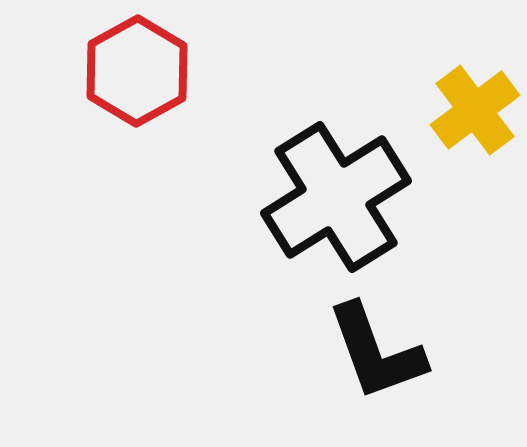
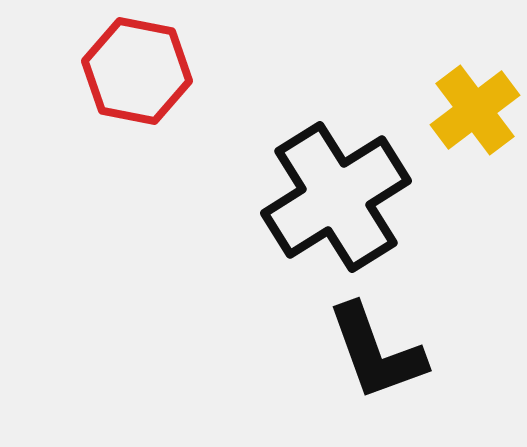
red hexagon: rotated 20 degrees counterclockwise
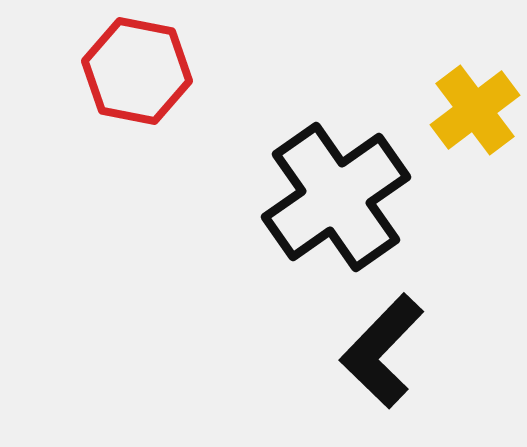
black cross: rotated 3 degrees counterclockwise
black L-shape: moved 6 px right, 1 px up; rotated 64 degrees clockwise
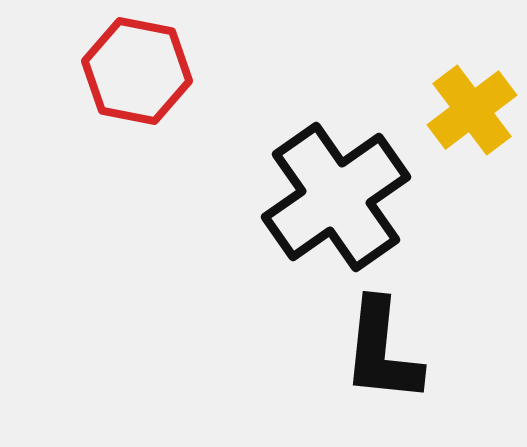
yellow cross: moved 3 px left
black L-shape: rotated 38 degrees counterclockwise
